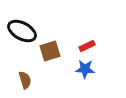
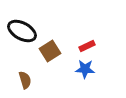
brown square: rotated 15 degrees counterclockwise
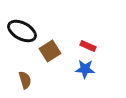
red rectangle: moved 1 px right; rotated 49 degrees clockwise
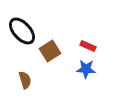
black ellipse: rotated 20 degrees clockwise
blue star: moved 1 px right
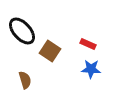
red rectangle: moved 2 px up
brown square: rotated 25 degrees counterclockwise
blue star: moved 5 px right
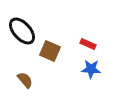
brown square: rotated 10 degrees counterclockwise
brown semicircle: rotated 24 degrees counterclockwise
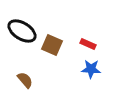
black ellipse: rotated 16 degrees counterclockwise
brown square: moved 2 px right, 6 px up
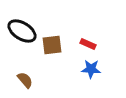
brown square: rotated 30 degrees counterclockwise
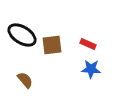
black ellipse: moved 4 px down
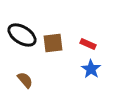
brown square: moved 1 px right, 2 px up
blue star: rotated 30 degrees clockwise
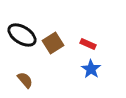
brown square: rotated 25 degrees counterclockwise
